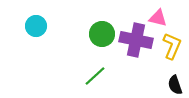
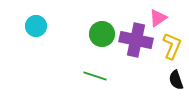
pink triangle: rotated 48 degrees counterclockwise
green line: rotated 60 degrees clockwise
black semicircle: moved 1 px right, 5 px up
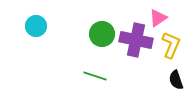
yellow L-shape: moved 1 px left, 1 px up
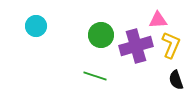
pink triangle: moved 2 px down; rotated 30 degrees clockwise
green circle: moved 1 px left, 1 px down
purple cross: moved 6 px down; rotated 28 degrees counterclockwise
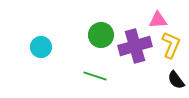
cyan circle: moved 5 px right, 21 px down
purple cross: moved 1 px left
black semicircle: rotated 18 degrees counterclockwise
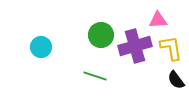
yellow L-shape: moved 3 px down; rotated 32 degrees counterclockwise
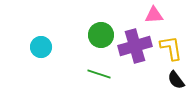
pink triangle: moved 4 px left, 5 px up
green line: moved 4 px right, 2 px up
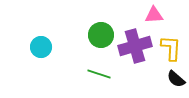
yellow L-shape: rotated 12 degrees clockwise
black semicircle: moved 1 px up; rotated 12 degrees counterclockwise
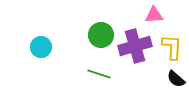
yellow L-shape: moved 1 px right, 1 px up
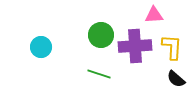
purple cross: rotated 12 degrees clockwise
